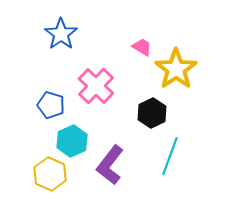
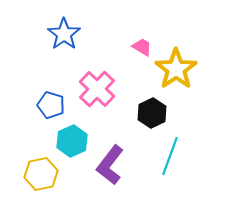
blue star: moved 3 px right
pink cross: moved 1 px right, 3 px down
yellow hexagon: moved 9 px left; rotated 24 degrees clockwise
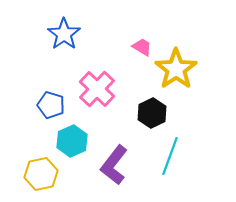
purple L-shape: moved 4 px right
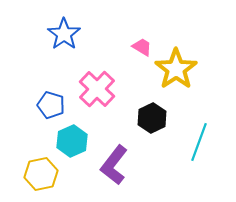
black hexagon: moved 5 px down
cyan line: moved 29 px right, 14 px up
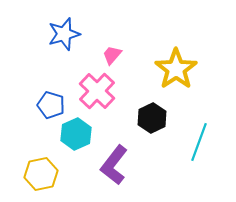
blue star: rotated 20 degrees clockwise
pink trapezoid: moved 30 px left, 8 px down; rotated 80 degrees counterclockwise
pink cross: moved 2 px down
cyan hexagon: moved 4 px right, 7 px up
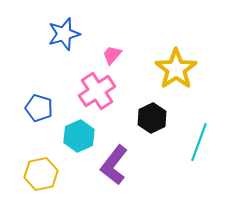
pink cross: rotated 12 degrees clockwise
blue pentagon: moved 12 px left, 3 px down
cyan hexagon: moved 3 px right, 2 px down
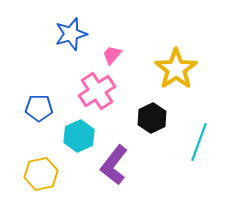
blue star: moved 7 px right
blue pentagon: rotated 16 degrees counterclockwise
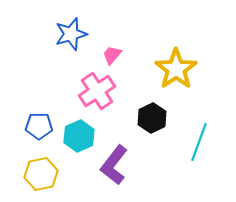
blue pentagon: moved 18 px down
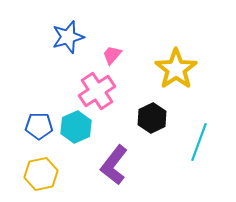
blue star: moved 3 px left, 3 px down
cyan hexagon: moved 3 px left, 9 px up
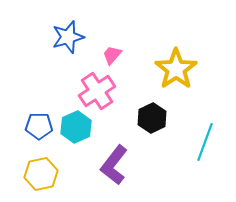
cyan line: moved 6 px right
